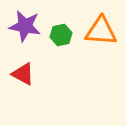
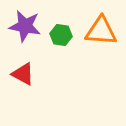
green hexagon: rotated 20 degrees clockwise
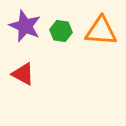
purple star: rotated 12 degrees clockwise
green hexagon: moved 4 px up
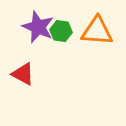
purple star: moved 13 px right, 1 px down
orange triangle: moved 4 px left
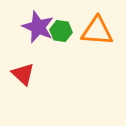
red triangle: rotated 15 degrees clockwise
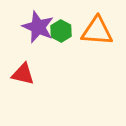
green hexagon: rotated 20 degrees clockwise
red triangle: rotated 30 degrees counterclockwise
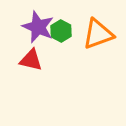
orange triangle: moved 1 px right, 3 px down; rotated 24 degrees counterclockwise
red triangle: moved 8 px right, 14 px up
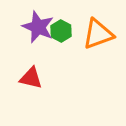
red triangle: moved 18 px down
